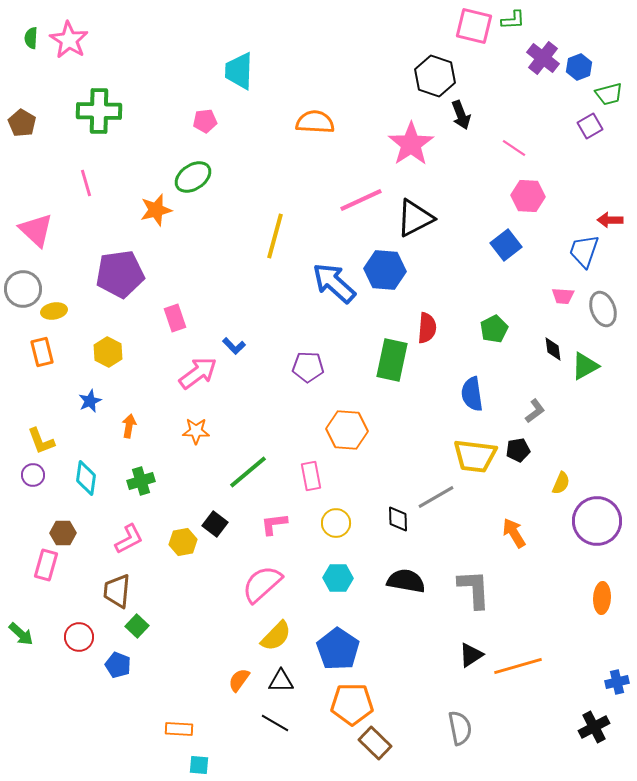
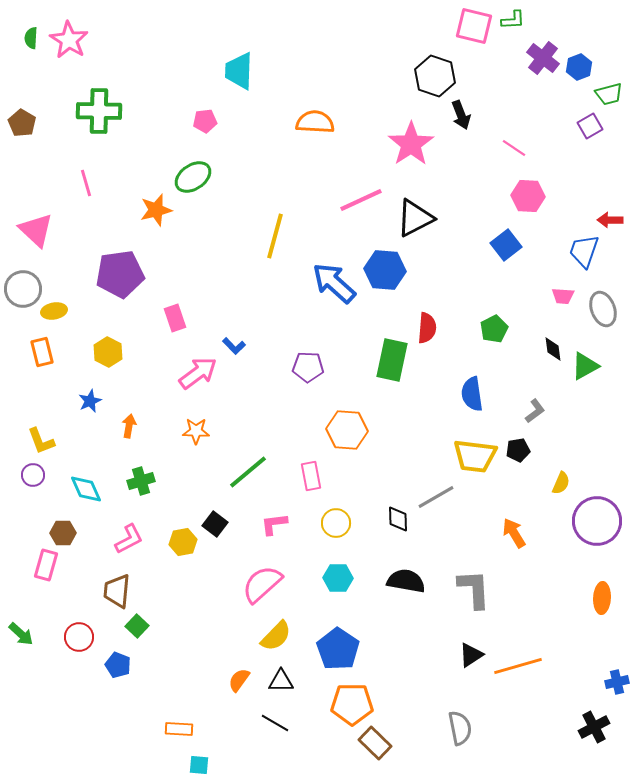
cyan diamond at (86, 478): moved 11 px down; rotated 32 degrees counterclockwise
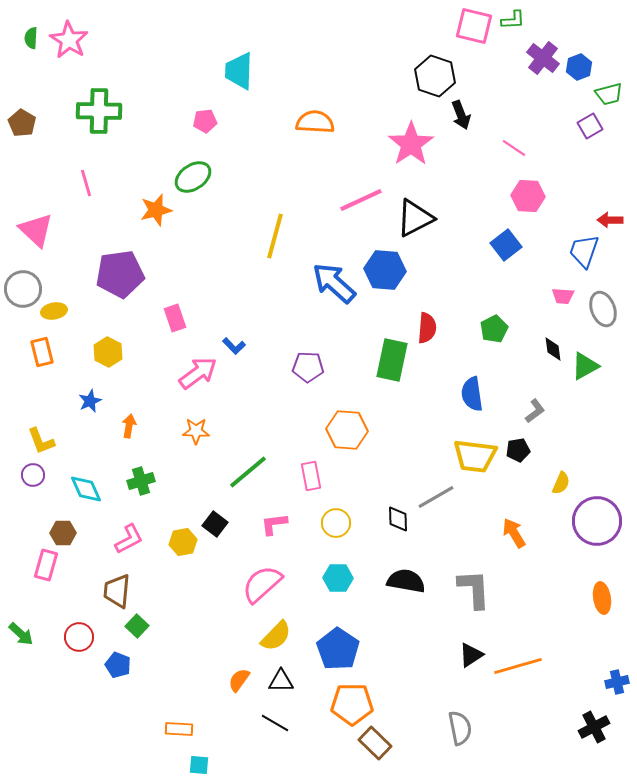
orange ellipse at (602, 598): rotated 12 degrees counterclockwise
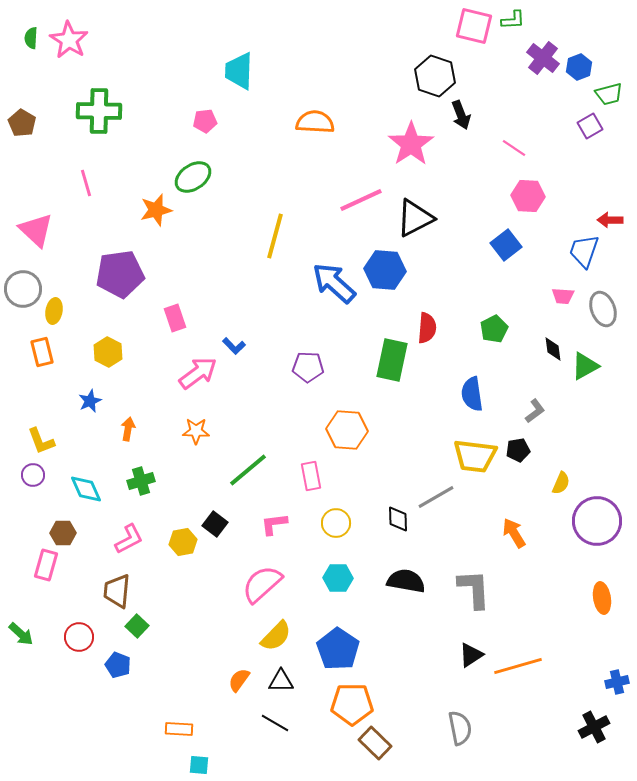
yellow ellipse at (54, 311): rotated 70 degrees counterclockwise
orange arrow at (129, 426): moved 1 px left, 3 px down
green line at (248, 472): moved 2 px up
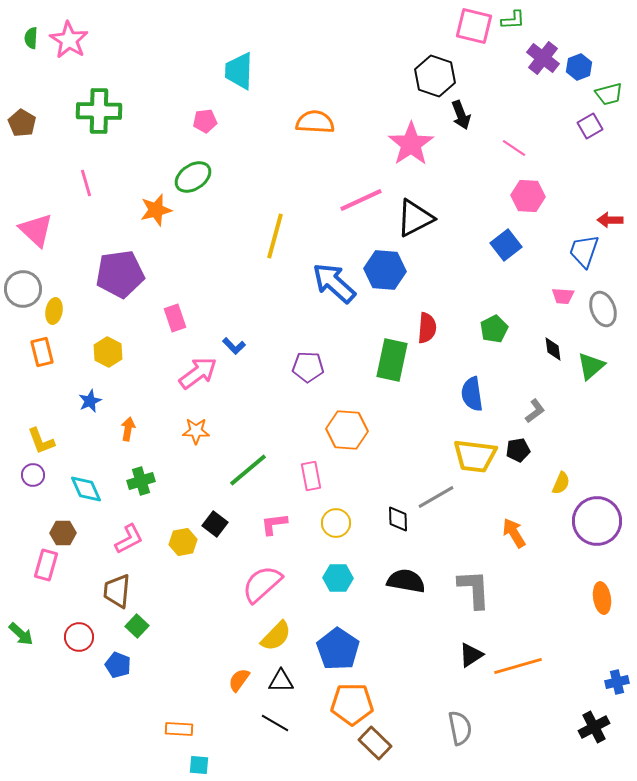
green triangle at (585, 366): moved 6 px right; rotated 12 degrees counterclockwise
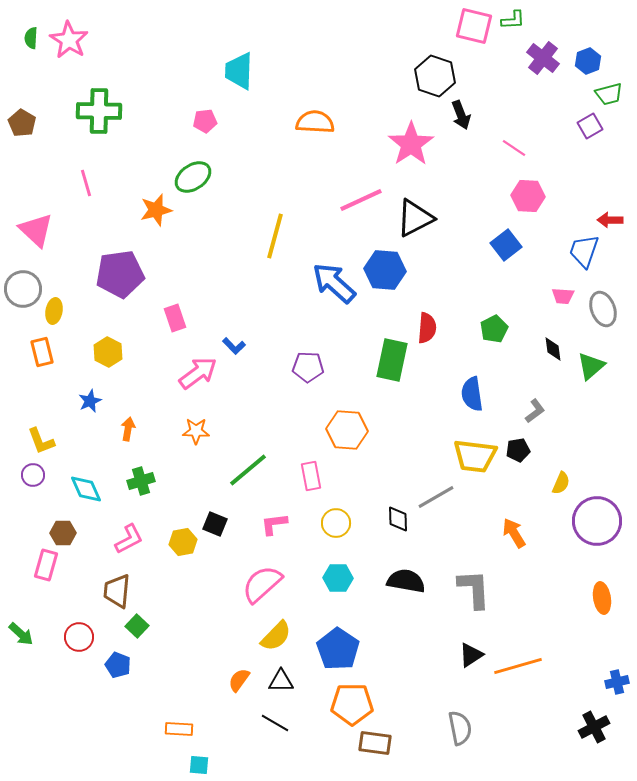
blue hexagon at (579, 67): moved 9 px right, 6 px up
black square at (215, 524): rotated 15 degrees counterclockwise
brown rectangle at (375, 743): rotated 36 degrees counterclockwise
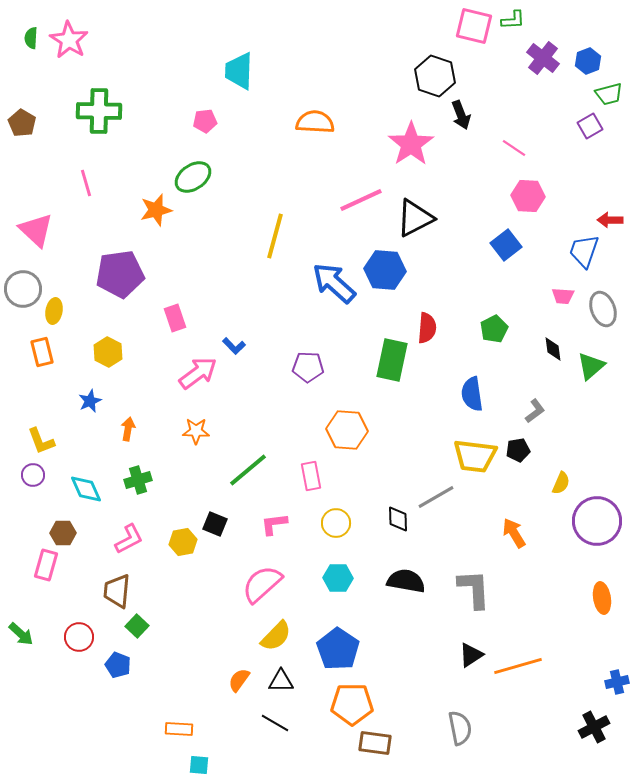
green cross at (141, 481): moved 3 px left, 1 px up
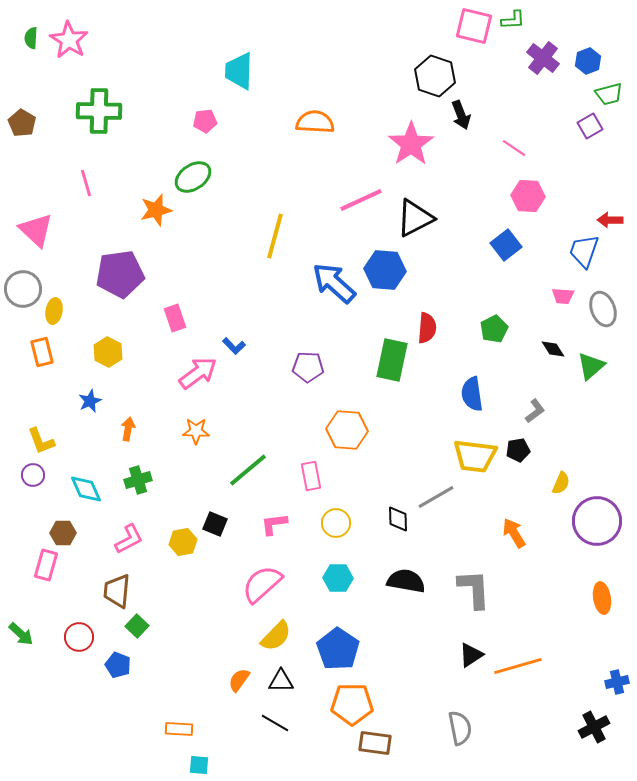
black diamond at (553, 349): rotated 25 degrees counterclockwise
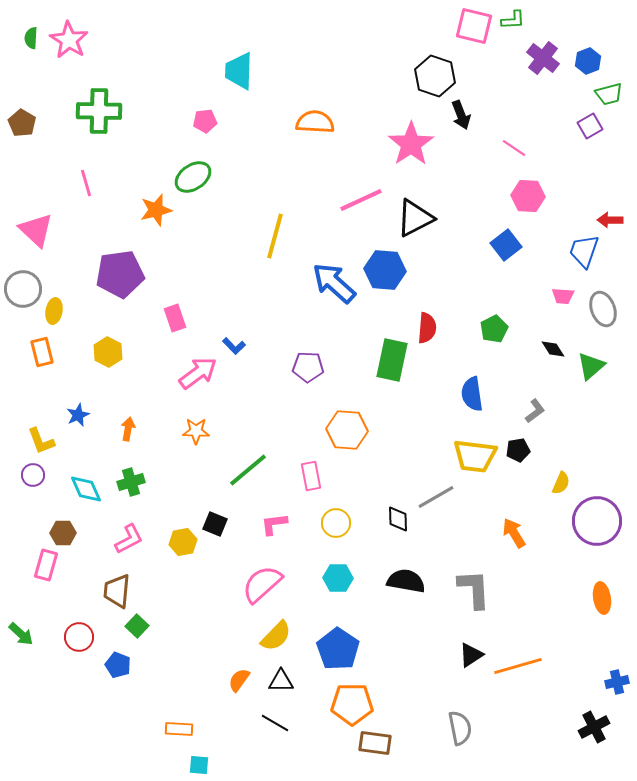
blue star at (90, 401): moved 12 px left, 14 px down
green cross at (138, 480): moved 7 px left, 2 px down
